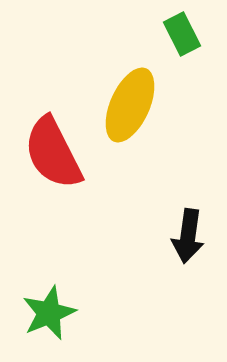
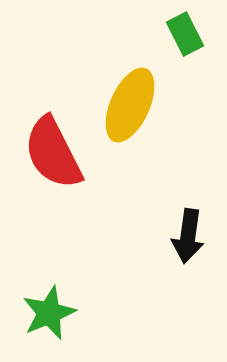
green rectangle: moved 3 px right
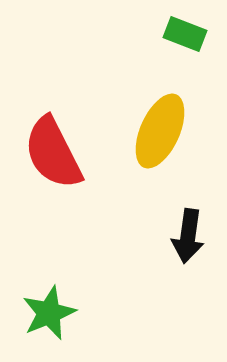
green rectangle: rotated 42 degrees counterclockwise
yellow ellipse: moved 30 px right, 26 px down
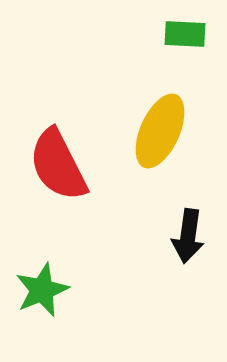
green rectangle: rotated 18 degrees counterclockwise
red semicircle: moved 5 px right, 12 px down
green star: moved 7 px left, 23 px up
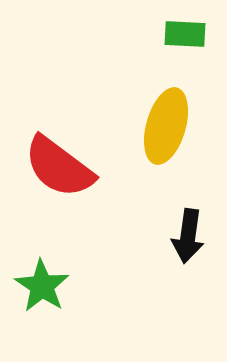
yellow ellipse: moved 6 px right, 5 px up; rotated 8 degrees counterclockwise
red semicircle: moved 1 px right, 2 px down; rotated 26 degrees counterclockwise
green star: moved 4 px up; rotated 16 degrees counterclockwise
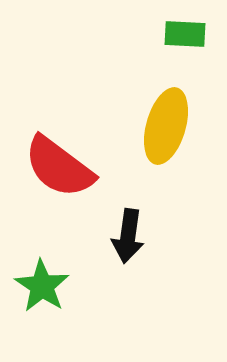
black arrow: moved 60 px left
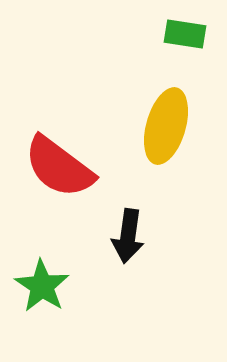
green rectangle: rotated 6 degrees clockwise
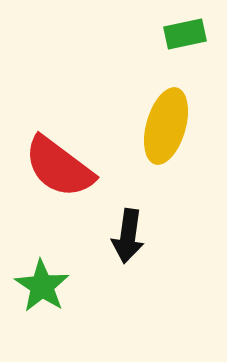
green rectangle: rotated 21 degrees counterclockwise
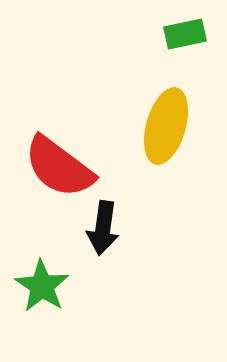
black arrow: moved 25 px left, 8 px up
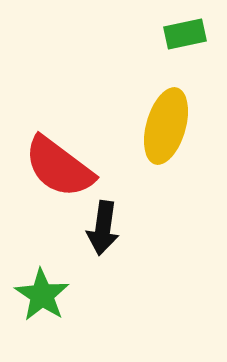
green star: moved 9 px down
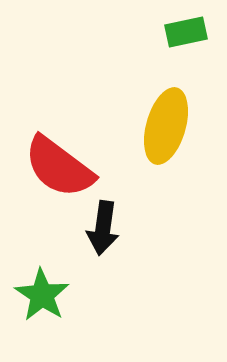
green rectangle: moved 1 px right, 2 px up
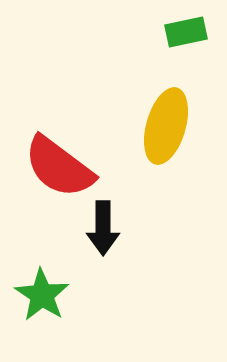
black arrow: rotated 8 degrees counterclockwise
